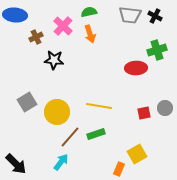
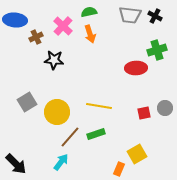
blue ellipse: moved 5 px down
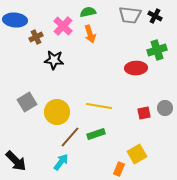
green semicircle: moved 1 px left
black arrow: moved 3 px up
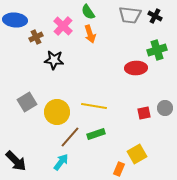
green semicircle: rotated 112 degrees counterclockwise
yellow line: moved 5 px left
